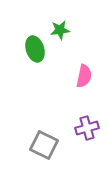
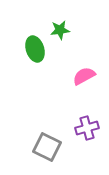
pink semicircle: rotated 130 degrees counterclockwise
gray square: moved 3 px right, 2 px down
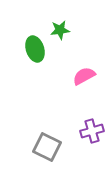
purple cross: moved 5 px right, 3 px down
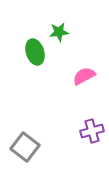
green star: moved 1 px left, 2 px down
green ellipse: moved 3 px down
gray square: moved 22 px left; rotated 12 degrees clockwise
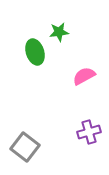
purple cross: moved 3 px left, 1 px down
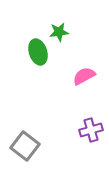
green ellipse: moved 3 px right
purple cross: moved 2 px right, 2 px up
gray square: moved 1 px up
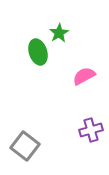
green star: moved 1 px down; rotated 24 degrees counterclockwise
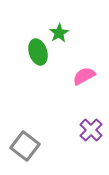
purple cross: rotated 30 degrees counterclockwise
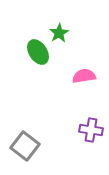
green ellipse: rotated 15 degrees counterclockwise
pink semicircle: rotated 20 degrees clockwise
purple cross: rotated 35 degrees counterclockwise
